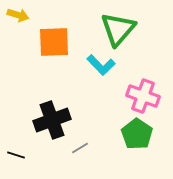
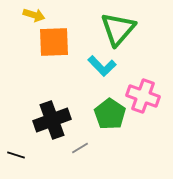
yellow arrow: moved 16 px right
cyan L-shape: moved 1 px right, 1 px down
green pentagon: moved 27 px left, 20 px up
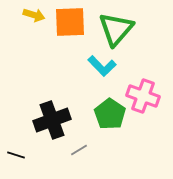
green triangle: moved 2 px left
orange square: moved 16 px right, 20 px up
gray line: moved 1 px left, 2 px down
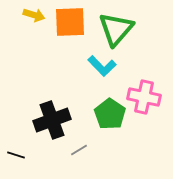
pink cross: moved 1 px right, 1 px down; rotated 8 degrees counterclockwise
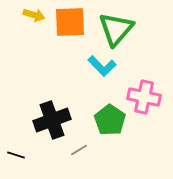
green pentagon: moved 6 px down
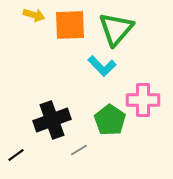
orange square: moved 3 px down
pink cross: moved 1 px left, 3 px down; rotated 12 degrees counterclockwise
black line: rotated 54 degrees counterclockwise
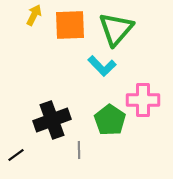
yellow arrow: rotated 80 degrees counterclockwise
gray line: rotated 60 degrees counterclockwise
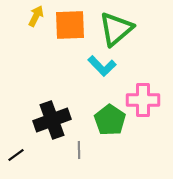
yellow arrow: moved 2 px right, 1 px down
green triangle: rotated 9 degrees clockwise
